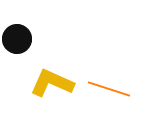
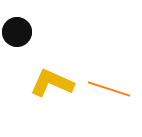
black circle: moved 7 px up
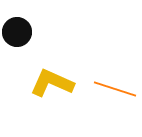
orange line: moved 6 px right
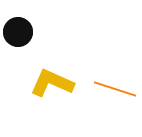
black circle: moved 1 px right
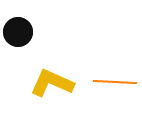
orange line: moved 7 px up; rotated 15 degrees counterclockwise
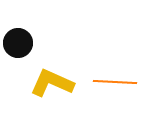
black circle: moved 11 px down
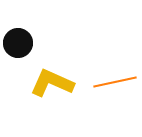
orange line: rotated 15 degrees counterclockwise
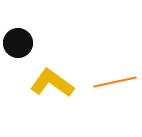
yellow L-shape: rotated 12 degrees clockwise
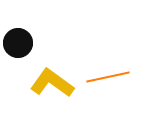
orange line: moved 7 px left, 5 px up
